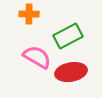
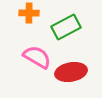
orange cross: moved 1 px up
green rectangle: moved 2 px left, 9 px up
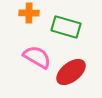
green rectangle: rotated 44 degrees clockwise
red ellipse: rotated 28 degrees counterclockwise
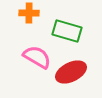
green rectangle: moved 1 px right, 4 px down
red ellipse: rotated 12 degrees clockwise
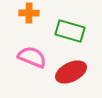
green rectangle: moved 3 px right
pink semicircle: moved 5 px left; rotated 8 degrees counterclockwise
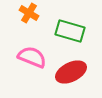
orange cross: rotated 30 degrees clockwise
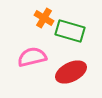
orange cross: moved 15 px right, 5 px down
pink semicircle: rotated 36 degrees counterclockwise
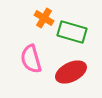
green rectangle: moved 2 px right, 1 px down
pink semicircle: moved 1 px left, 2 px down; rotated 92 degrees counterclockwise
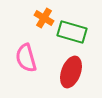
pink semicircle: moved 5 px left, 1 px up
red ellipse: rotated 44 degrees counterclockwise
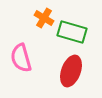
pink semicircle: moved 5 px left
red ellipse: moved 1 px up
